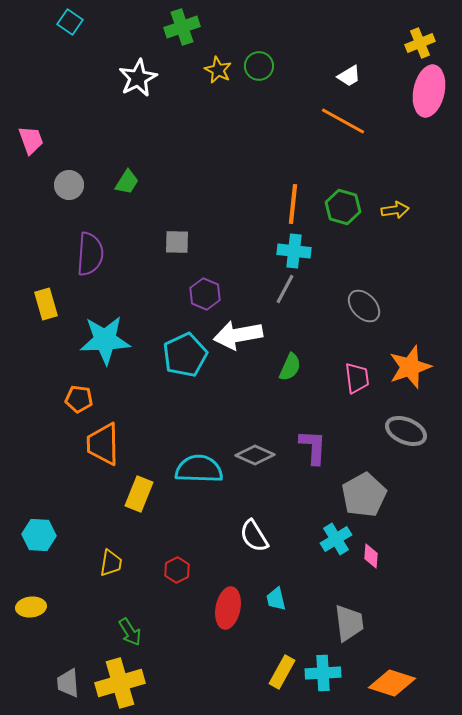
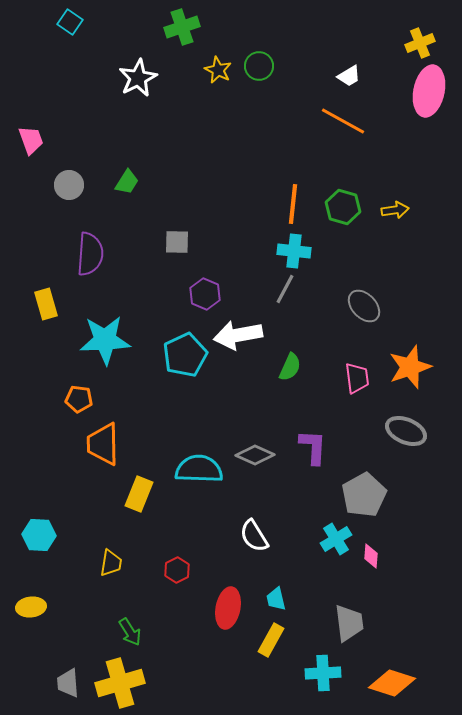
yellow rectangle at (282, 672): moved 11 px left, 32 px up
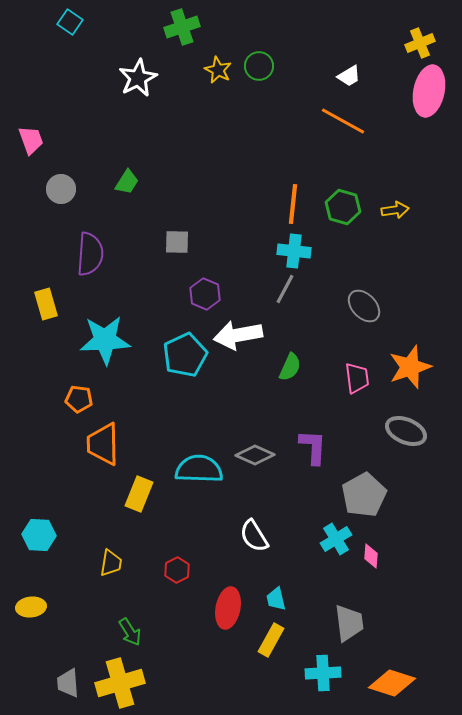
gray circle at (69, 185): moved 8 px left, 4 px down
